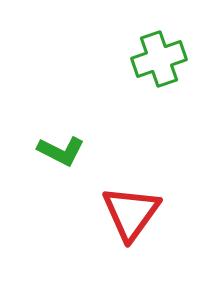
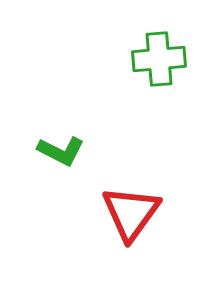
green cross: rotated 14 degrees clockwise
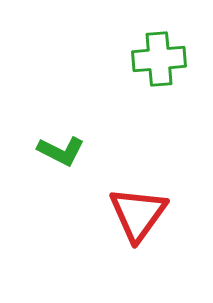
red triangle: moved 7 px right, 1 px down
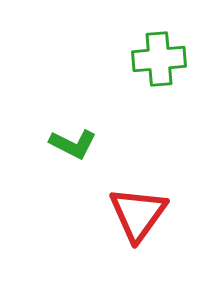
green L-shape: moved 12 px right, 7 px up
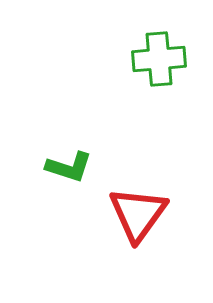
green L-shape: moved 4 px left, 23 px down; rotated 9 degrees counterclockwise
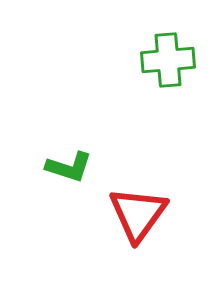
green cross: moved 9 px right, 1 px down
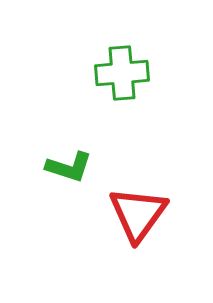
green cross: moved 46 px left, 13 px down
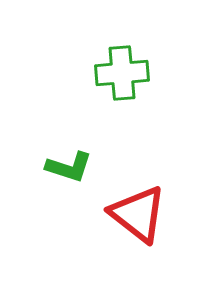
red triangle: rotated 28 degrees counterclockwise
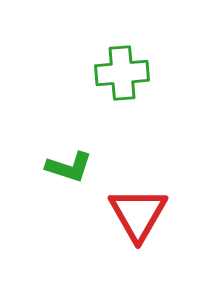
red triangle: rotated 22 degrees clockwise
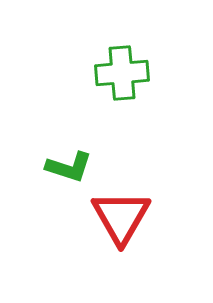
red triangle: moved 17 px left, 3 px down
